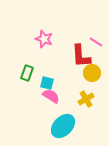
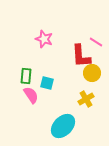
green rectangle: moved 1 px left, 3 px down; rotated 14 degrees counterclockwise
pink semicircle: moved 20 px left, 1 px up; rotated 24 degrees clockwise
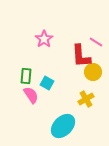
pink star: rotated 18 degrees clockwise
yellow circle: moved 1 px right, 1 px up
cyan square: rotated 16 degrees clockwise
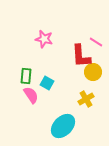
pink star: rotated 24 degrees counterclockwise
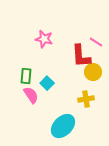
cyan square: rotated 16 degrees clockwise
yellow cross: rotated 21 degrees clockwise
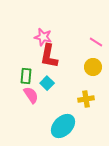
pink star: moved 1 px left, 2 px up
red L-shape: moved 32 px left; rotated 15 degrees clockwise
yellow circle: moved 5 px up
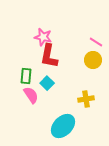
yellow circle: moved 7 px up
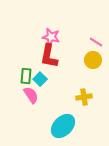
pink star: moved 8 px right
cyan square: moved 7 px left, 4 px up
yellow cross: moved 2 px left, 2 px up
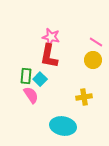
cyan ellipse: rotated 55 degrees clockwise
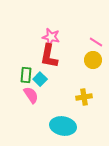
green rectangle: moved 1 px up
